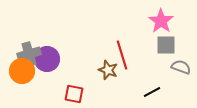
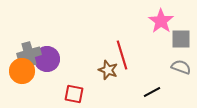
gray square: moved 15 px right, 6 px up
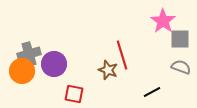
pink star: moved 2 px right
gray square: moved 1 px left
purple circle: moved 7 px right, 5 px down
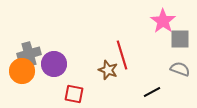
gray semicircle: moved 1 px left, 2 px down
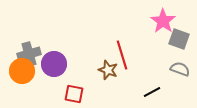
gray square: moved 1 px left; rotated 20 degrees clockwise
